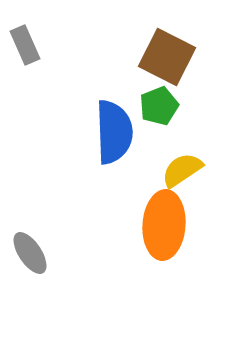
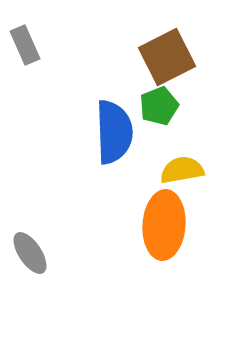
brown square: rotated 36 degrees clockwise
yellow semicircle: rotated 24 degrees clockwise
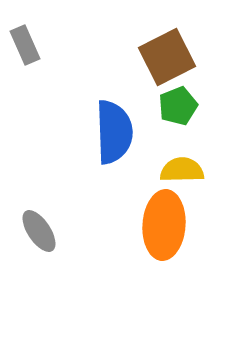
green pentagon: moved 19 px right
yellow semicircle: rotated 9 degrees clockwise
gray ellipse: moved 9 px right, 22 px up
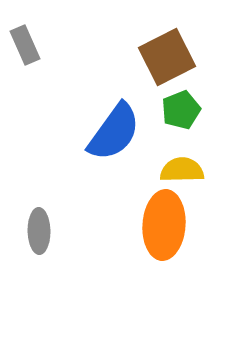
green pentagon: moved 3 px right, 4 px down
blue semicircle: rotated 38 degrees clockwise
gray ellipse: rotated 33 degrees clockwise
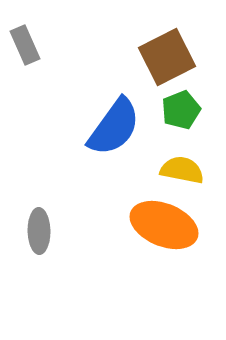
blue semicircle: moved 5 px up
yellow semicircle: rotated 12 degrees clockwise
orange ellipse: rotated 72 degrees counterclockwise
